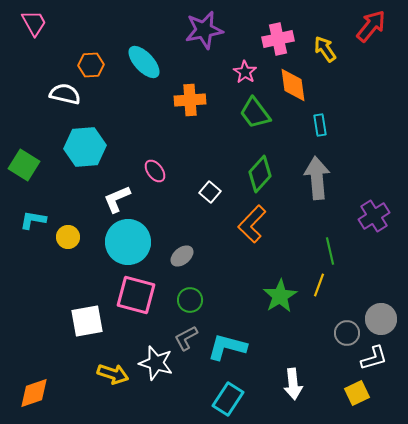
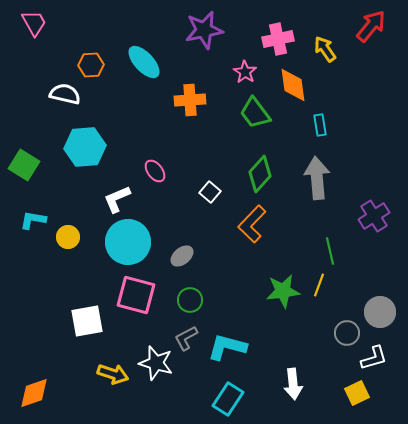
green star at (280, 296): moved 3 px right, 5 px up; rotated 24 degrees clockwise
gray circle at (381, 319): moved 1 px left, 7 px up
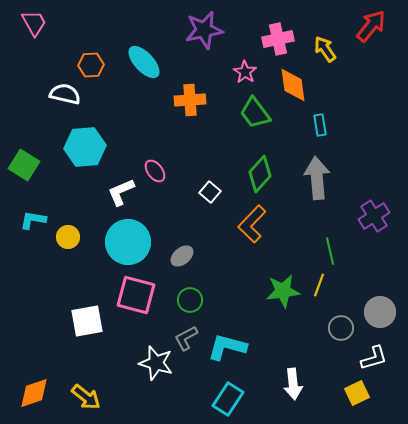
white L-shape at (117, 199): moved 4 px right, 7 px up
gray circle at (347, 333): moved 6 px left, 5 px up
yellow arrow at (113, 374): moved 27 px left, 23 px down; rotated 20 degrees clockwise
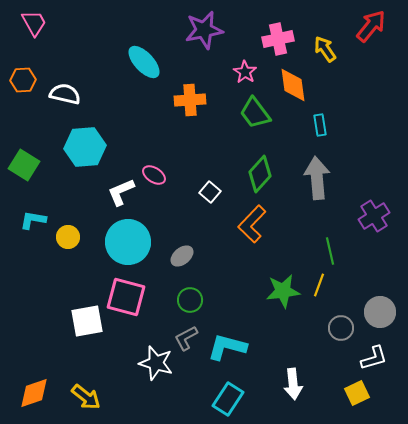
orange hexagon at (91, 65): moved 68 px left, 15 px down
pink ellipse at (155, 171): moved 1 px left, 4 px down; rotated 20 degrees counterclockwise
pink square at (136, 295): moved 10 px left, 2 px down
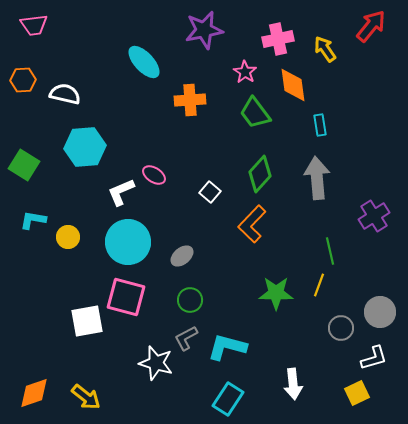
pink trapezoid at (34, 23): moved 2 px down; rotated 112 degrees clockwise
green star at (283, 291): moved 7 px left, 2 px down; rotated 8 degrees clockwise
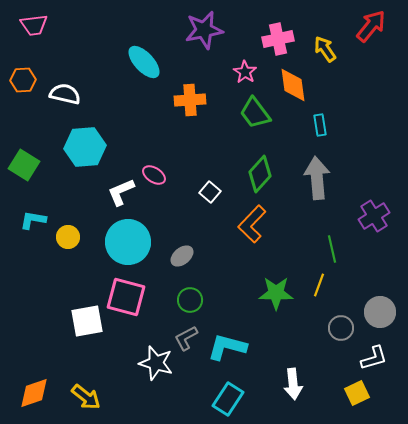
green line at (330, 251): moved 2 px right, 2 px up
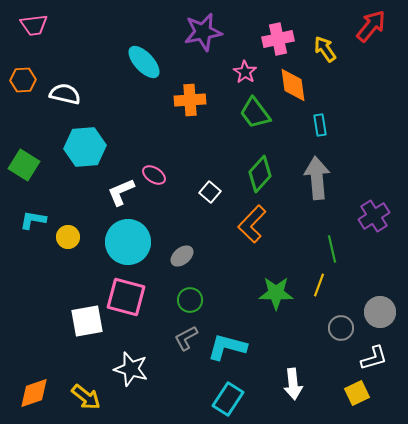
purple star at (204, 30): moved 1 px left, 2 px down
white star at (156, 363): moved 25 px left, 6 px down
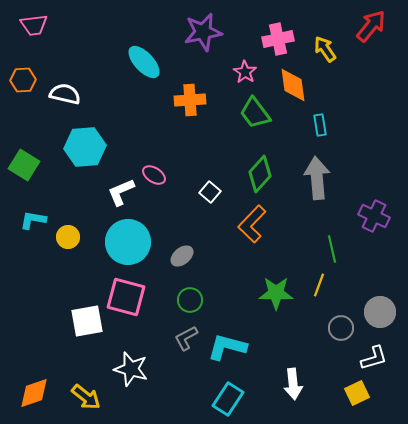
purple cross at (374, 216): rotated 32 degrees counterclockwise
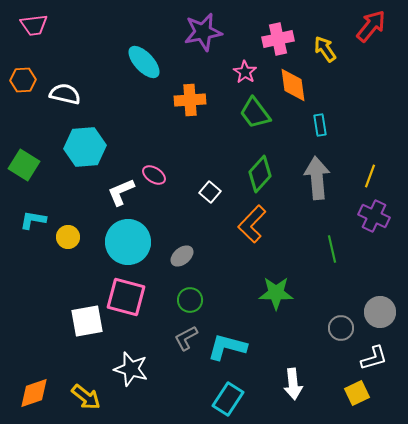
yellow line at (319, 285): moved 51 px right, 109 px up
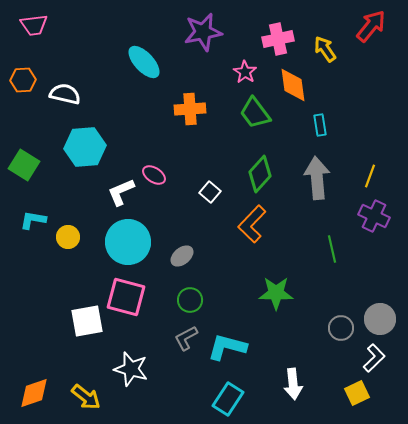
orange cross at (190, 100): moved 9 px down
gray circle at (380, 312): moved 7 px down
white L-shape at (374, 358): rotated 28 degrees counterclockwise
